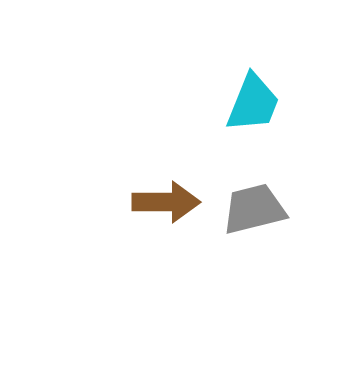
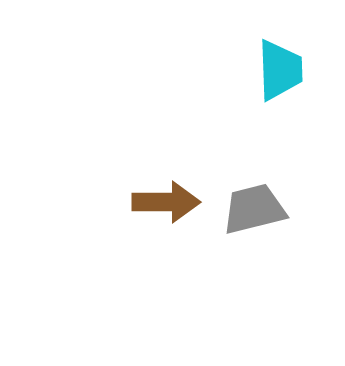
cyan trapezoid: moved 27 px right, 33 px up; rotated 24 degrees counterclockwise
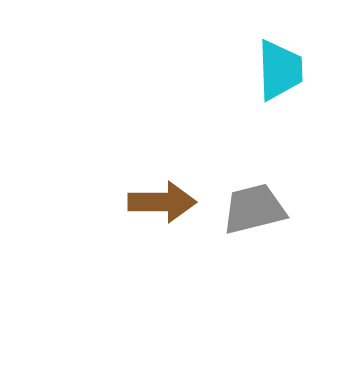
brown arrow: moved 4 px left
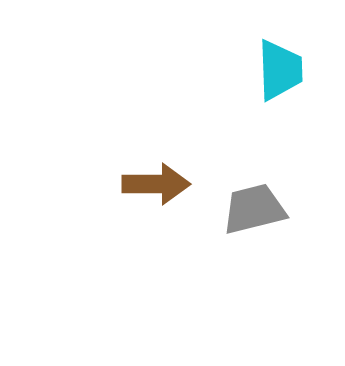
brown arrow: moved 6 px left, 18 px up
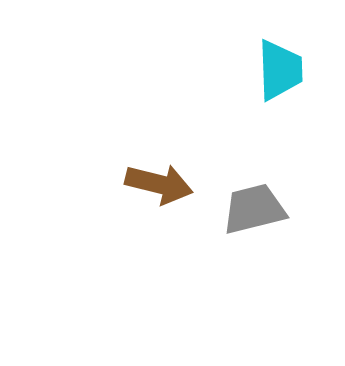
brown arrow: moved 3 px right; rotated 14 degrees clockwise
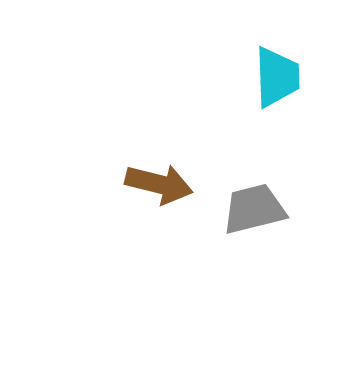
cyan trapezoid: moved 3 px left, 7 px down
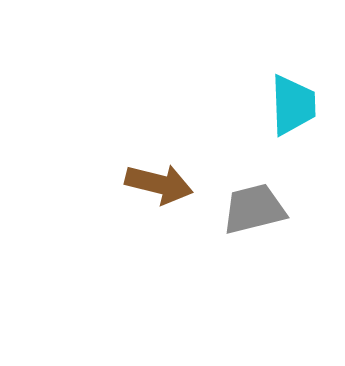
cyan trapezoid: moved 16 px right, 28 px down
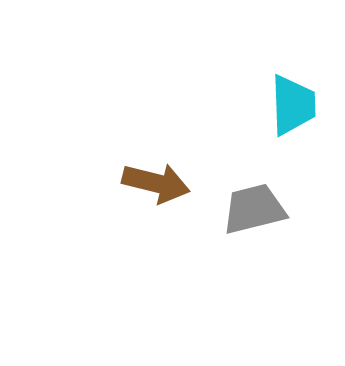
brown arrow: moved 3 px left, 1 px up
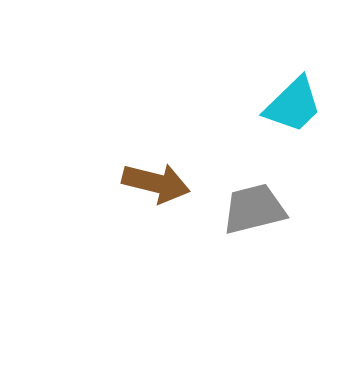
cyan trapezoid: rotated 48 degrees clockwise
